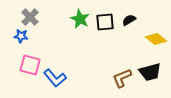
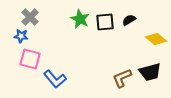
pink square: moved 6 px up
blue L-shape: moved 1 px down
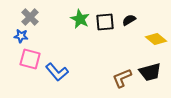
blue L-shape: moved 2 px right, 7 px up
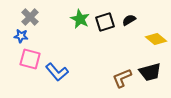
black square: rotated 12 degrees counterclockwise
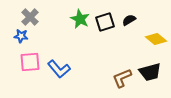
pink square: moved 3 px down; rotated 20 degrees counterclockwise
blue L-shape: moved 2 px right, 3 px up
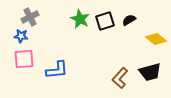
gray cross: rotated 18 degrees clockwise
black square: moved 1 px up
pink square: moved 6 px left, 3 px up
blue L-shape: moved 2 px left, 1 px down; rotated 55 degrees counterclockwise
brown L-shape: moved 2 px left; rotated 25 degrees counterclockwise
